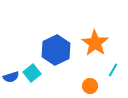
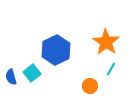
orange star: moved 11 px right, 1 px up
cyan line: moved 2 px left, 1 px up
blue semicircle: rotated 91 degrees clockwise
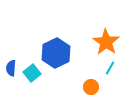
blue hexagon: moved 3 px down
cyan line: moved 1 px left, 1 px up
blue semicircle: moved 9 px up; rotated 21 degrees clockwise
orange circle: moved 1 px right, 1 px down
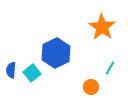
orange star: moved 4 px left, 15 px up
blue semicircle: moved 2 px down
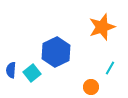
orange star: rotated 20 degrees clockwise
blue hexagon: moved 1 px up
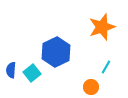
cyan line: moved 4 px left, 1 px up
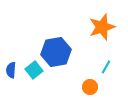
blue hexagon: rotated 16 degrees clockwise
cyan square: moved 2 px right, 3 px up
orange circle: moved 1 px left
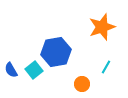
blue semicircle: rotated 35 degrees counterclockwise
orange circle: moved 8 px left, 3 px up
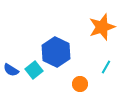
blue hexagon: rotated 24 degrees counterclockwise
blue semicircle: rotated 28 degrees counterclockwise
orange circle: moved 2 px left
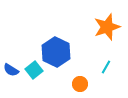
orange star: moved 5 px right
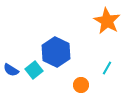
orange star: moved 6 px up; rotated 24 degrees counterclockwise
cyan line: moved 1 px right, 1 px down
orange circle: moved 1 px right, 1 px down
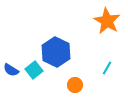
orange circle: moved 6 px left
